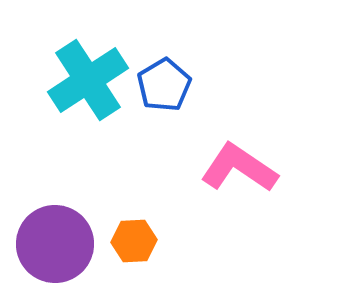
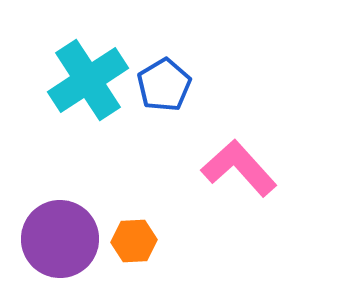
pink L-shape: rotated 14 degrees clockwise
purple circle: moved 5 px right, 5 px up
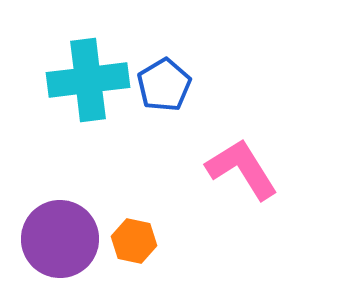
cyan cross: rotated 26 degrees clockwise
pink L-shape: moved 3 px right, 1 px down; rotated 10 degrees clockwise
orange hexagon: rotated 15 degrees clockwise
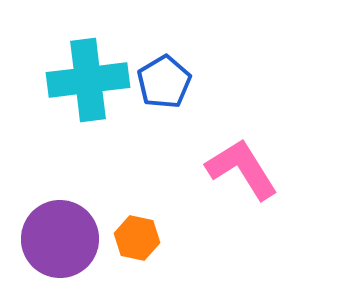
blue pentagon: moved 3 px up
orange hexagon: moved 3 px right, 3 px up
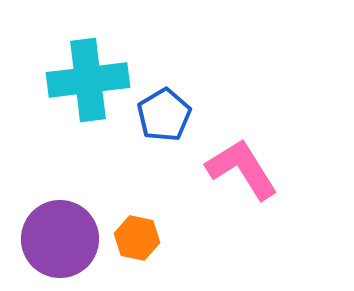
blue pentagon: moved 33 px down
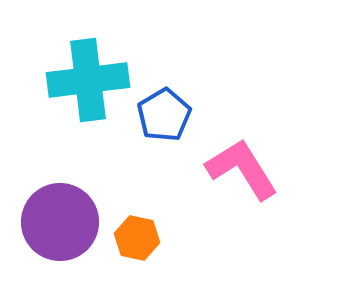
purple circle: moved 17 px up
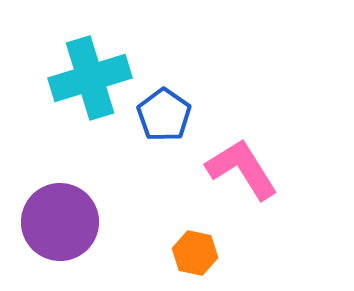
cyan cross: moved 2 px right, 2 px up; rotated 10 degrees counterclockwise
blue pentagon: rotated 6 degrees counterclockwise
orange hexagon: moved 58 px right, 15 px down
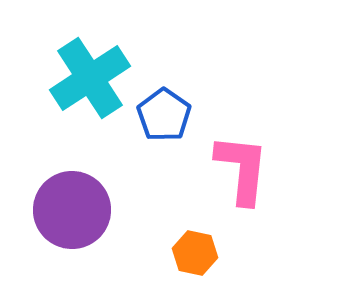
cyan cross: rotated 16 degrees counterclockwise
pink L-shape: rotated 38 degrees clockwise
purple circle: moved 12 px right, 12 px up
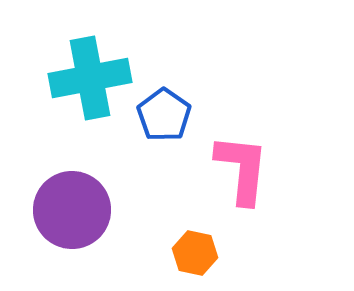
cyan cross: rotated 22 degrees clockwise
